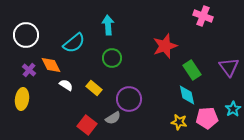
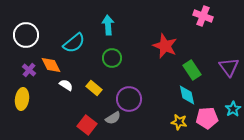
red star: rotated 30 degrees counterclockwise
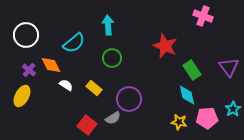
yellow ellipse: moved 3 px up; rotated 20 degrees clockwise
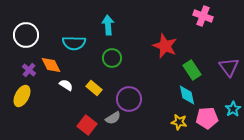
cyan semicircle: rotated 40 degrees clockwise
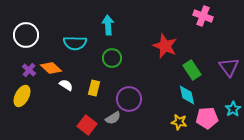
cyan semicircle: moved 1 px right
orange diamond: moved 3 px down; rotated 20 degrees counterclockwise
yellow rectangle: rotated 63 degrees clockwise
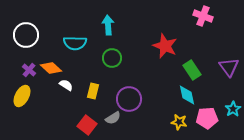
yellow rectangle: moved 1 px left, 3 px down
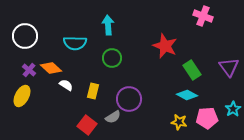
white circle: moved 1 px left, 1 px down
cyan diamond: rotated 50 degrees counterclockwise
gray semicircle: moved 1 px up
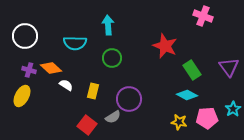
purple cross: rotated 24 degrees counterclockwise
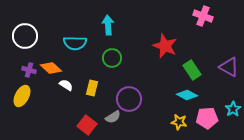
purple triangle: rotated 25 degrees counterclockwise
yellow rectangle: moved 1 px left, 3 px up
